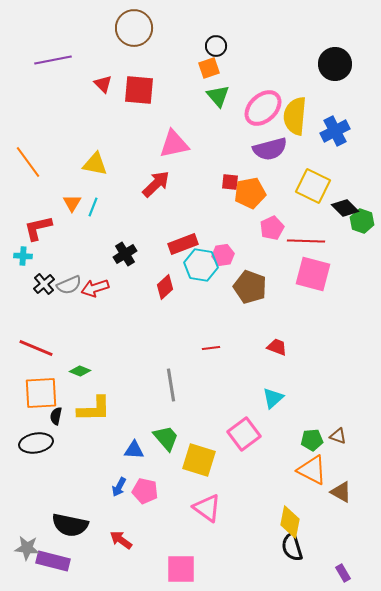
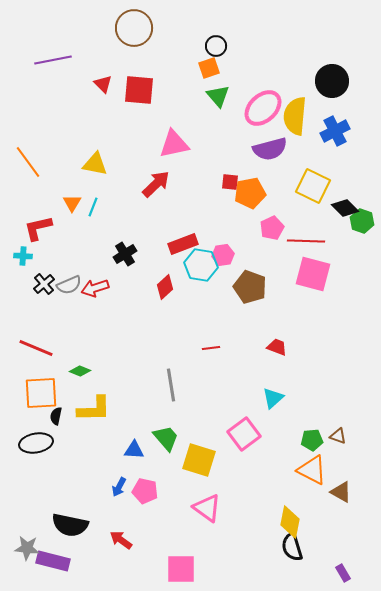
black circle at (335, 64): moved 3 px left, 17 px down
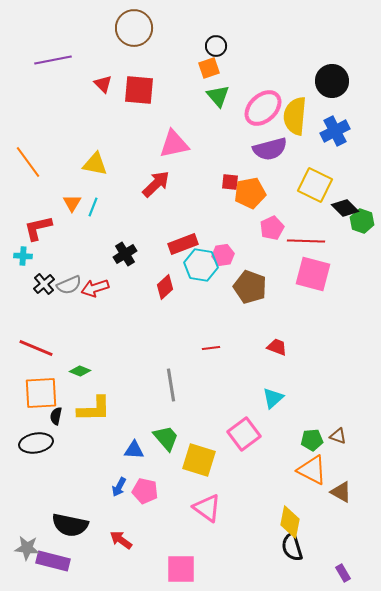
yellow square at (313, 186): moved 2 px right, 1 px up
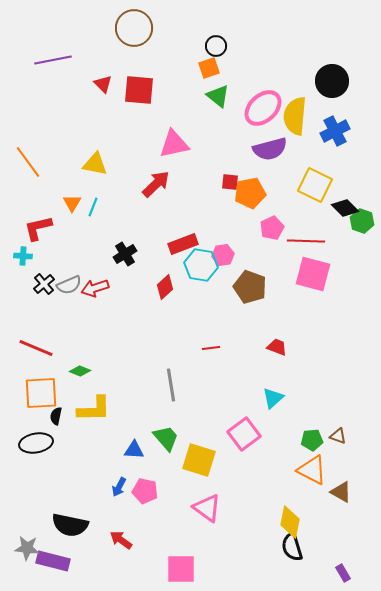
green triangle at (218, 96): rotated 10 degrees counterclockwise
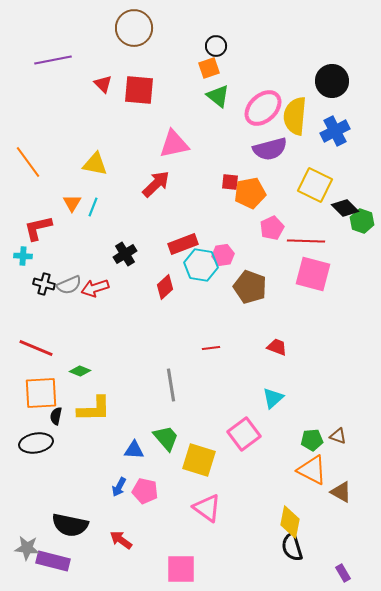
black cross at (44, 284): rotated 35 degrees counterclockwise
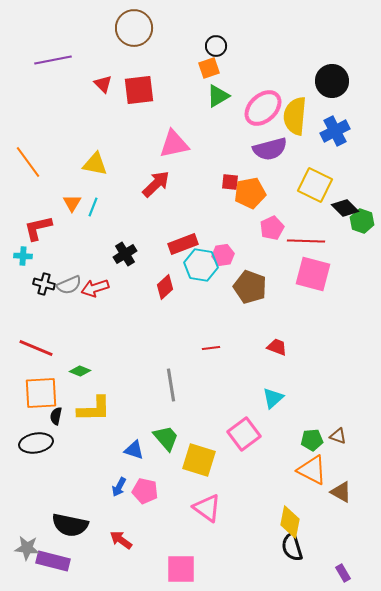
red square at (139, 90): rotated 12 degrees counterclockwise
green triangle at (218, 96): rotated 50 degrees clockwise
blue triangle at (134, 450): rotated 15 degrees clockwise
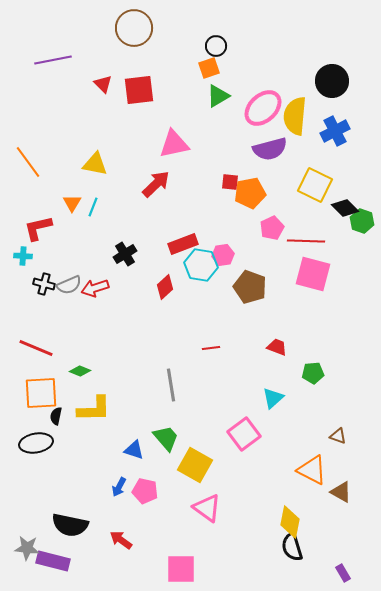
green pentagon at (312, 440): moved 1 px right, 67 px up
yellow square at (199, 460): moved 4 px left, 5 px down; rotated 12 degrees clockwise
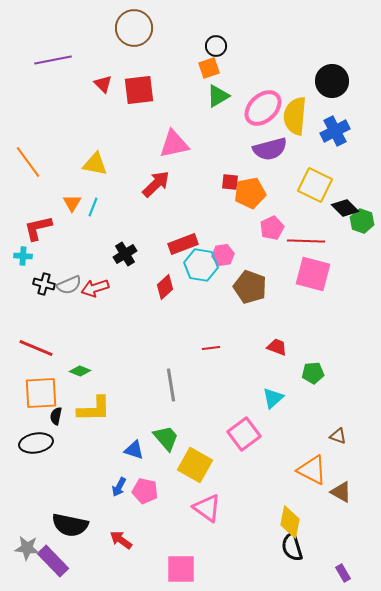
purple rectangle at (53, 561): rotated 32 degrees clockwise
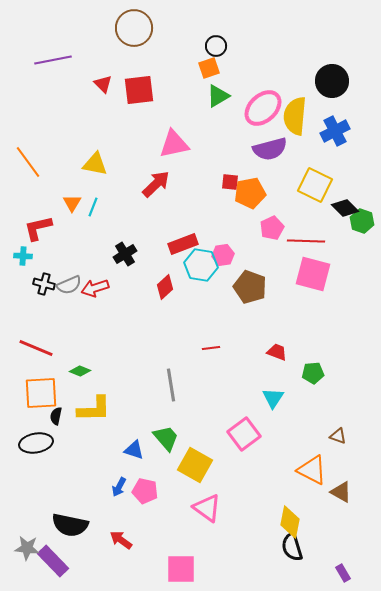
red trapezoid at (277, 347): moved 5 px down
cyan triangle at (273, 398): rotated 15 degrees counterclockwise
